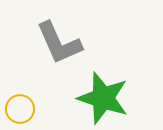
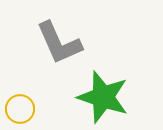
green star: moved 1 px up
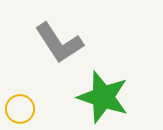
gray L-shape: rotated 9 degrees counterclockwise
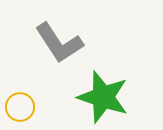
yellow circle: moved 2 px up
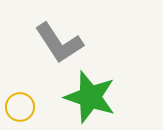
green star: moved 13 px left
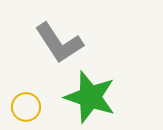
yellow circle: moved 6 px right
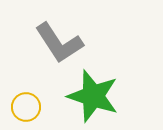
green star: moved 3 px right, 1 px up
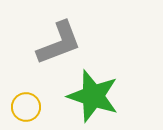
gray L-shape: rotated 78 degrees counterclockwise
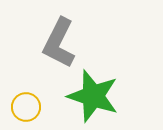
gray L-shape: rotated 138 degrees clockwise
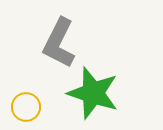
green star: moved 3 px up
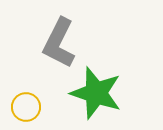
green star: moved 3 px right
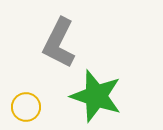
green star: moved 3 px down
